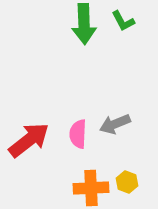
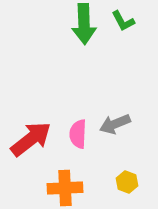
red arrow: moved 2 px right, 1 px up
orange cross: moved 26 px left
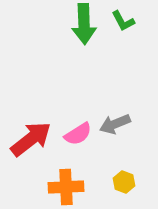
pink semicircle: rotated 124 degrees counterclockwise
yellow hexagon: moved 3 px left
orange cross: moved 1 px right, 1 px up
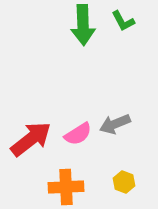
green arrow: moved 1 px left, 1 px down
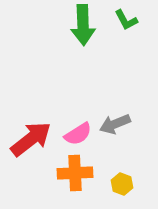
green L-shape: moved 3 px right, 1 px up
yellow hexagon: moved 2 px left, 2 px down
orange cross: moved 9 px right, 14 px up
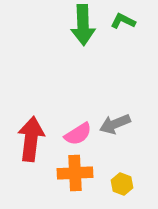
green L-shape: moved 3 px left, 1 px down; rotated 145 degrees clockwise
red arrow: rotated 45 degrees counterclockwise
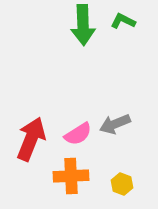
red arrow: rotated 15 degrees clockwise
orange cross: moved 4 px left, 3 px down
